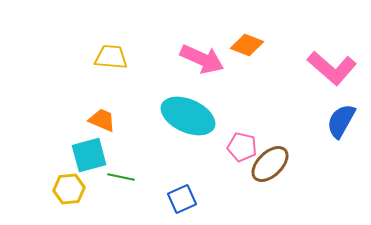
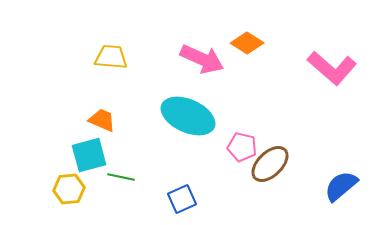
orange diamond: moved 2 px up; rotated 12 degrees clockwise
blue semicircle: moved 65 px down; rotated 21 degrees clockwise
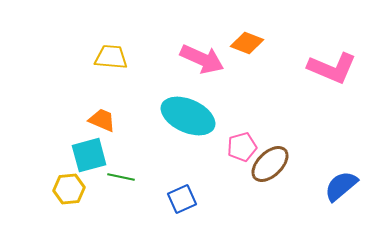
orange diamond: rotated 12 degrees counterclockwise
pink L-shape: rotated 18 degrees counterclockwise
pink pentagon: rotated 28 degrees counterclockwise
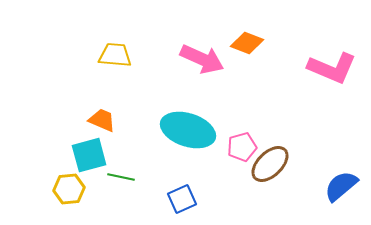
yellow trapezoid: moved 4 px right, 2 px up
cyan ellipse: moved 14 px down; rotated 6 degrees counterclockwise
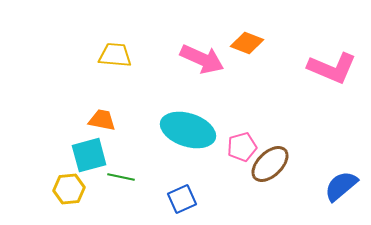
orange trapezoid: rotated 12 degrees counterclockwise
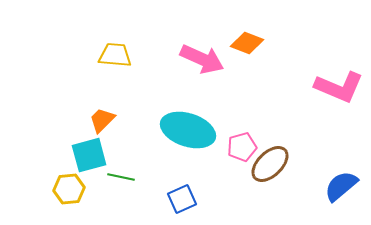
pink L-shape: moved 7 px right, 19 px down
orange trapezoid: rotated 56 degrees counterclockwise
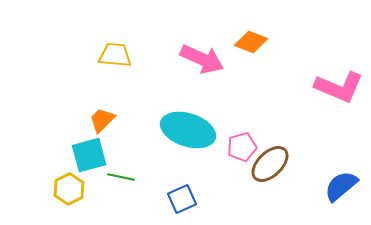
orange diamond: moved 4 px right, 1 px up
yellow hexagon: rotated 20 degrees counterclockwise
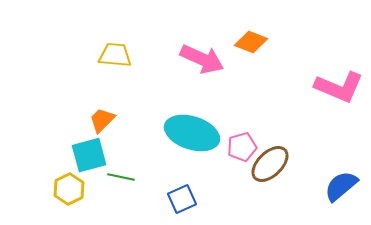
cyan ellipse: moved 4 px right, 3 px down
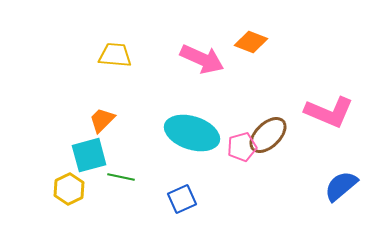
pink L-shape: moved 10 px left, 25 px down
brown ellipse: moved 2 px left, 29 px up
